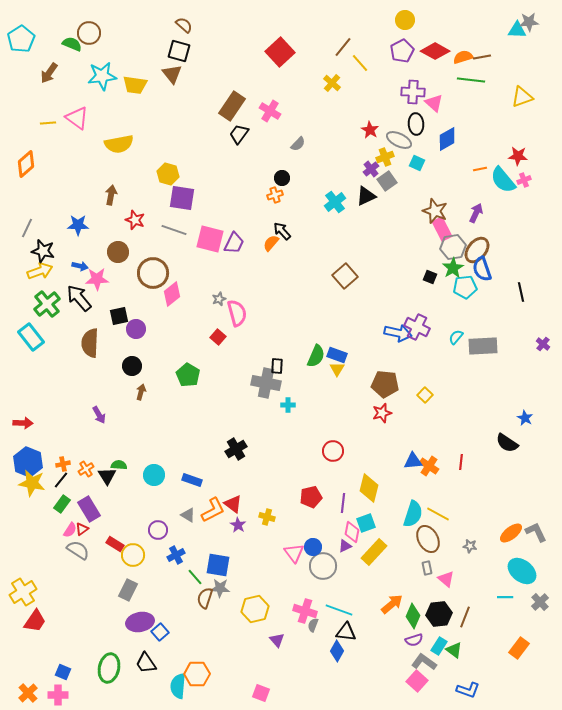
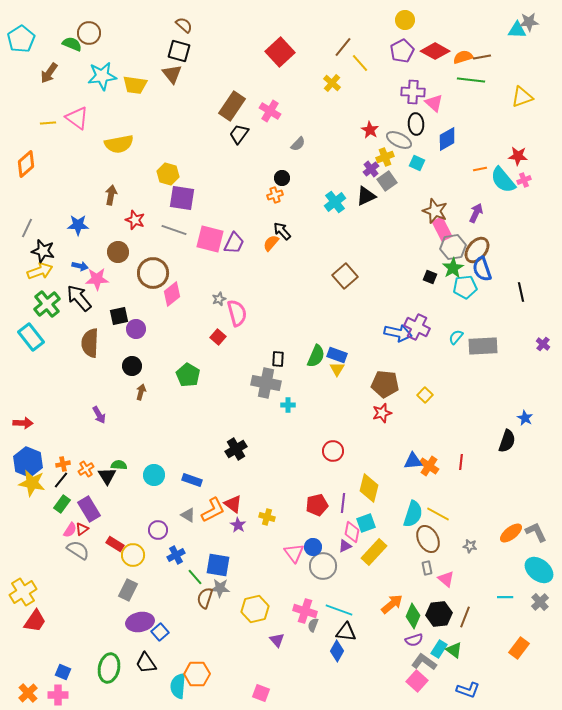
black rectangle at (277, 366): moved 1 px right, 7 px up
black semicircle at (507, 443): moved 2 px up; rotated 105 degrees counterclockwise
red pentagon at (311, 497): moved 6 px right, 8 px down
cyan ellipse at (522, 571): moved 17 px right, 1 px up
cyan rectangle at (439, 646): moved 3 px down
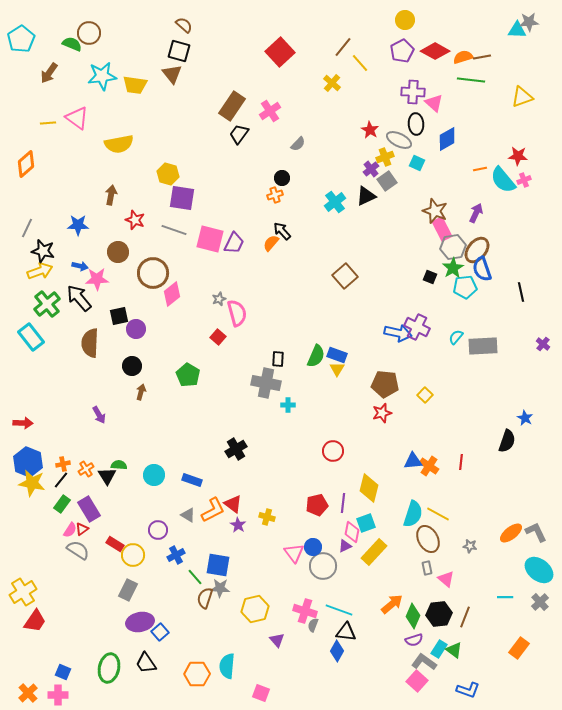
pink cross at (270, 111): rotated 25 degrees clockwise
cyan semicircle at (178, 686): moved 49 px right, 20 px up
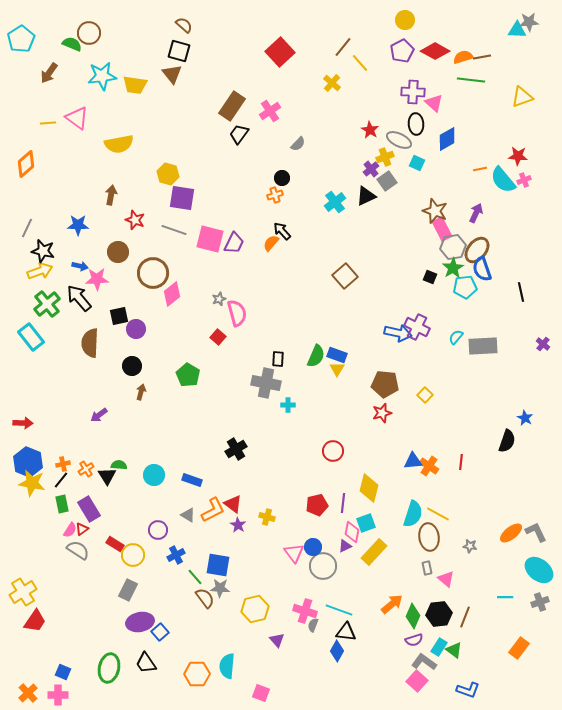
purple arrow at (99, 415): rotated 84 degrees clockwise
green rectangle at (62, 504): rotated 48 degrees counterclockwise
brown ellipse at (428, 539): moved 1 px right, 2 px up; rotated 20 degrees clockwise
brown semicircle at (205, 598): rotated 125 degrees clockwise
gray cross at (540, 602): rotated 24 degrees clockwise
cyan rectangle at (439, 649): moved 2 px up
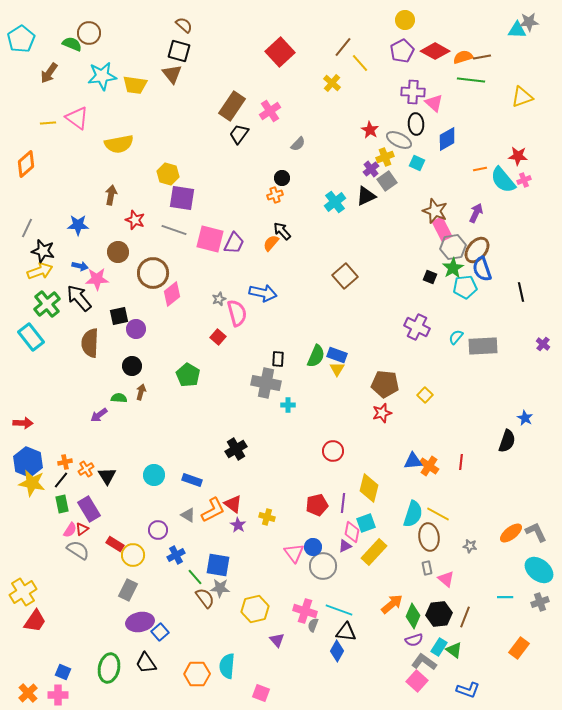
blue arrow at (398, 333): moved 135 px left, 40 px up
orange cross at (63, 464): moved 2 px right, 2 px up
green semicircle at (119, 465): moved 67 px up
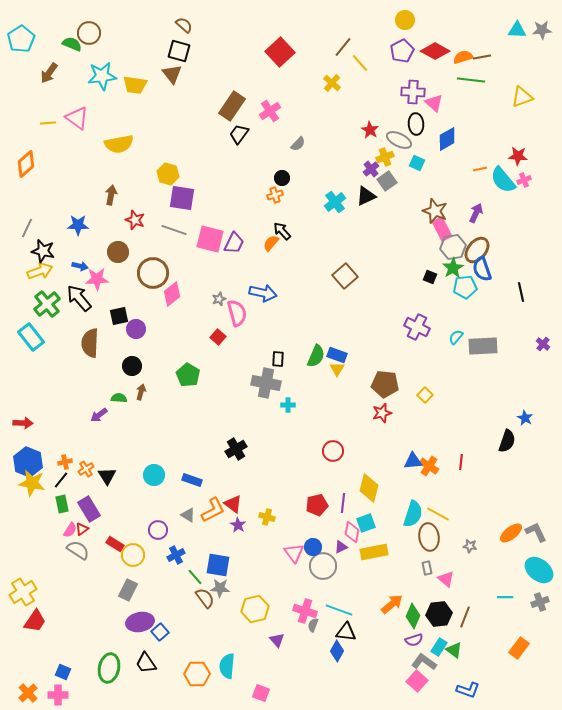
gray star at (529, 22): moved 13 px right, 8 px down
purple triangle at (345, 546): moved 4 px left, 1 px down
yellow rectangle at (374, 552): rotated 36 degrees clockwise
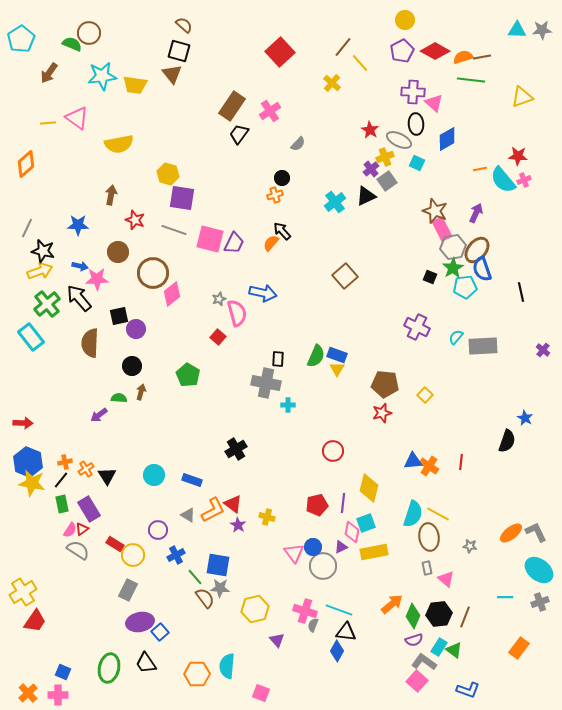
purple cross at (543, 344): moved 6 px down
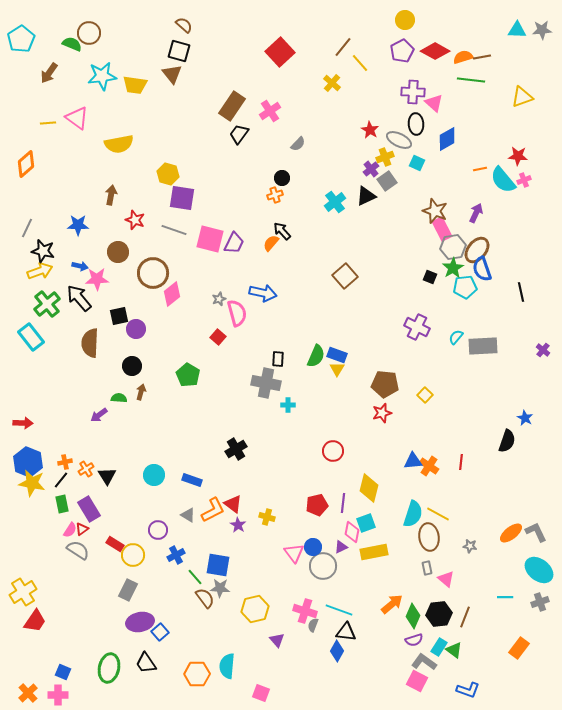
pink square at (417, 681): rotated 15 degrees counterclockwise
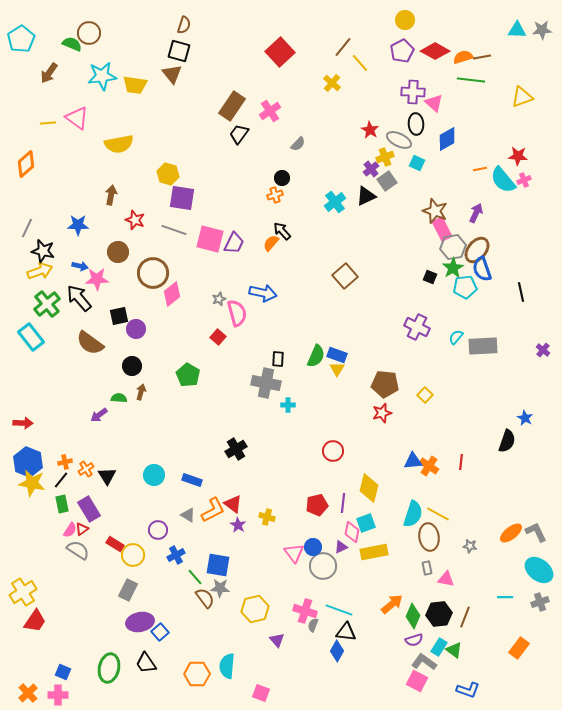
brown semicircle at (184, 25): rotated 66 degrees clockwise
brown semicircle at (90, 343): rotated 56 degrees counterclockwise
pink triangle at (446, 579): rotated 30 degrees counterclockwise
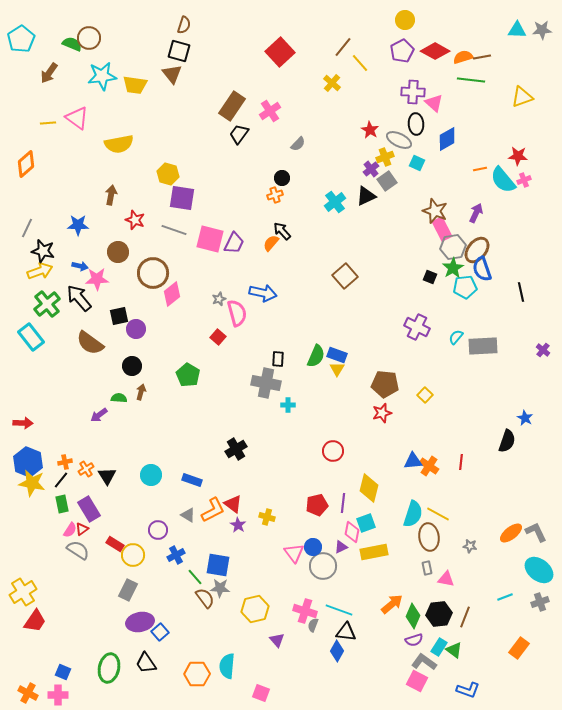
brown circle at (89, 33): moved 5 px down
cyan circle at (154, 475): moved 3 px left
cyan line at (505, 597): rotated 21 degrees counterclockwise
orange cross at (28, 693): rotated 18 degrees counterclockwise
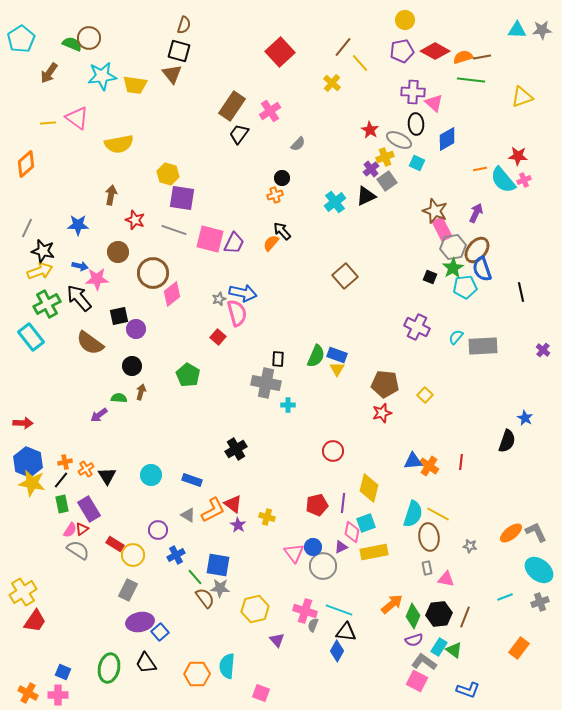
purple pentagon at (402, 51): rotated 15 degrees clockwise
blue arrow at (263, 293): moved 20 px left
green cross at (47, 304): rotated 12 degrees clockwise
